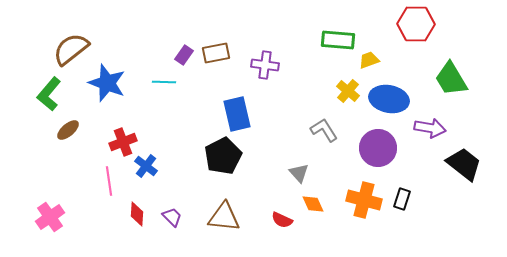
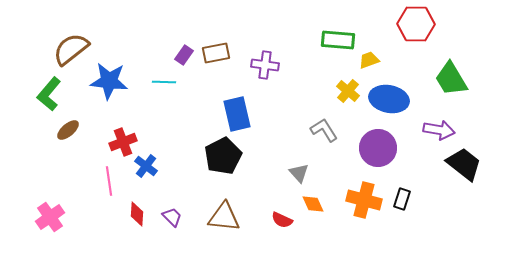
blue star: moved 2 px right, 2 px up; rotated 15 degrees counterclockwise
purple arrow: moved 9 px right, 2 px down
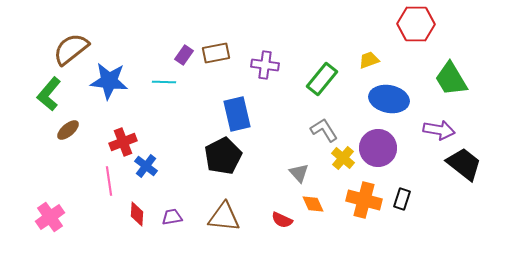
green rectangle: moved 16 px left, 39 px down; rotated 56 degrees counterclockwise
yellow cross: moved 5 px left, 67 px down
purple trapezoid: rotated 55 degrees counterclockwise
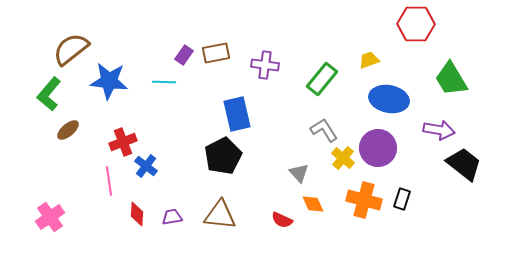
brown triangle: moved 4 px left, 2 px up
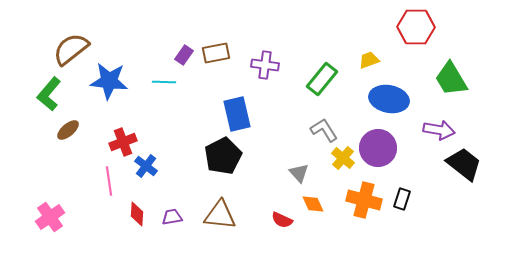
red hexagon: moved 3 px down
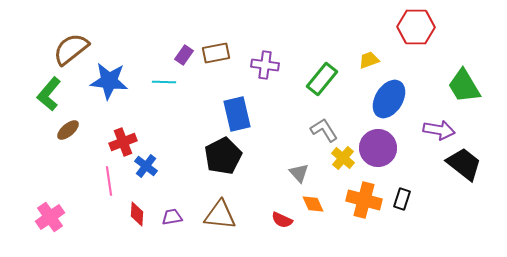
green trapezoid: moved 13 px right, 7 px down
blue ellipse: rotated 69 degrees counterclockwise
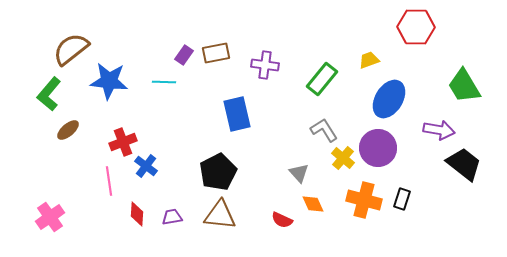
black pentagon: moved 5 px left, 16 px down
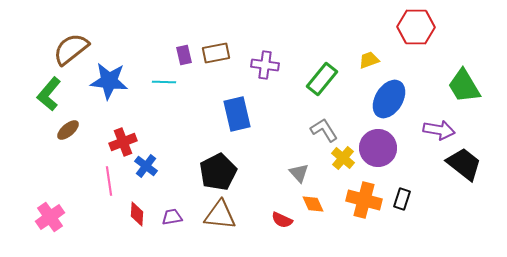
purple rectangle: rotated 48 degrees counterclockwise
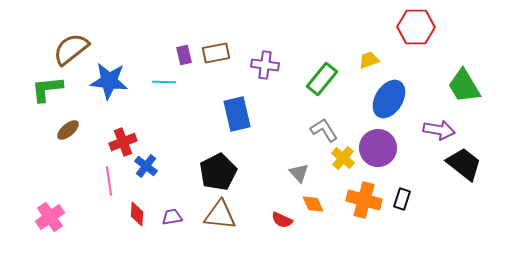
green L-shape: moved 2 px left, 5 px up; rotated 44 degrees clockwise
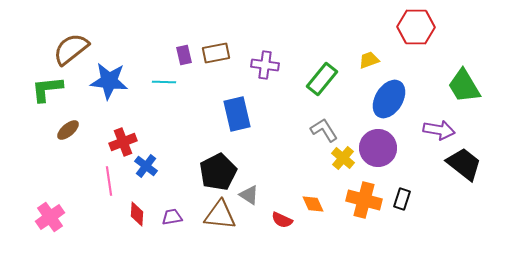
gray triangle: moved 50 px left, 22 px down; rotated 15 degrees counterclockwise
